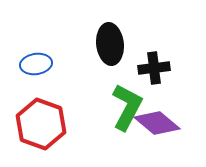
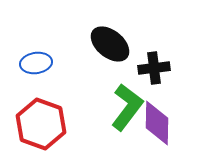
black ellipse: rotated 45 degrees counterclockwise
blue ellipse: moved 1 px up
green L-shape: rotated 9 degrees clockwise
purple diamond: rotated 51 degrees clockwise
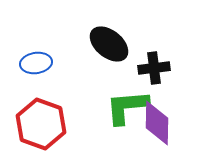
black ellipse: moved 1 px left
green L-shape: rotated 132 degrees counterclockwise
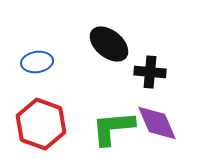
blue ellipse: moved 1 px right, 1 px up
black cross: moved 4 px left, 4 px down; rotated 12 degrees clockwise
green L-shape: moved 14 px left, 21 px down
purple diamond: rotated 24 degrees counterclockwise
